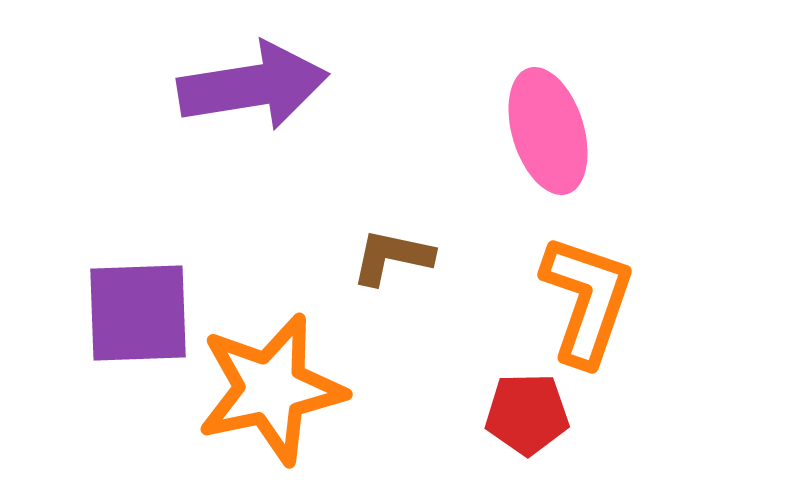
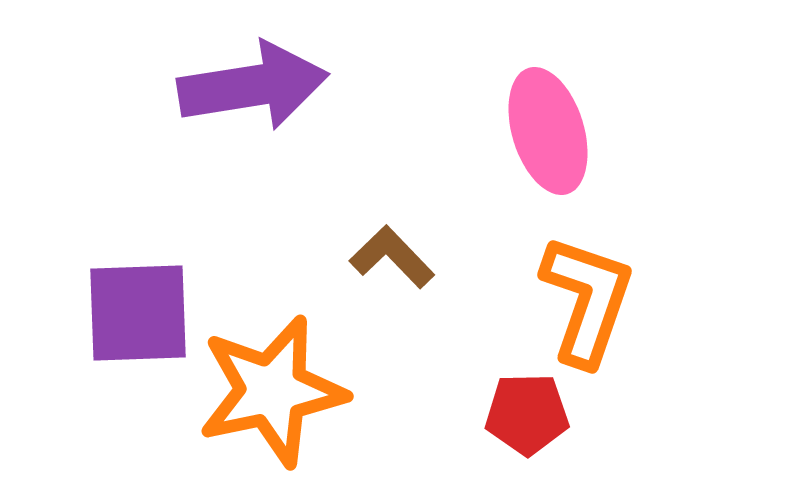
brown L-shape: rotated 34 degrees clockwise
orange star: moved 1 px right, 2 px down
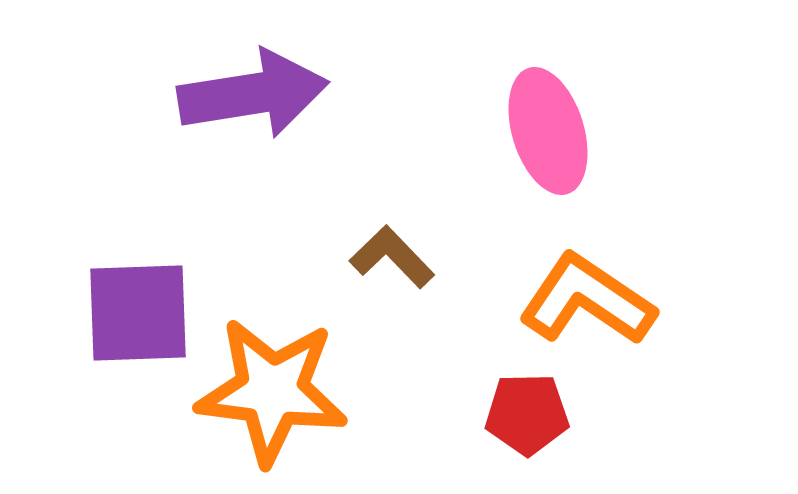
purple arrow: moved 8 px down
orange L-shape: rotated 75 degrees counterclockwise
orange star: rotated 19 degrees clockwise
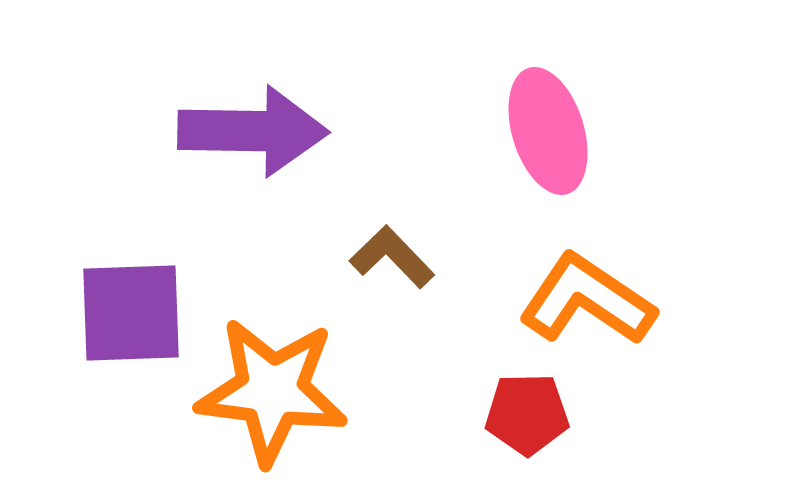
purple arrow: moved 37 px down; rotated 10 degrees clockwise
purple square: moved 7 px left
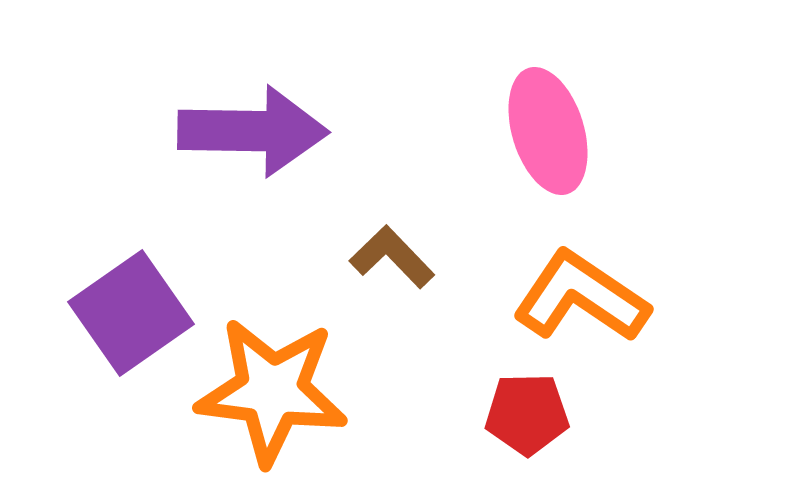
orange L-shape: moved 6 px left, 3 px up
purple square: rotated 33 degrees counterclockwise
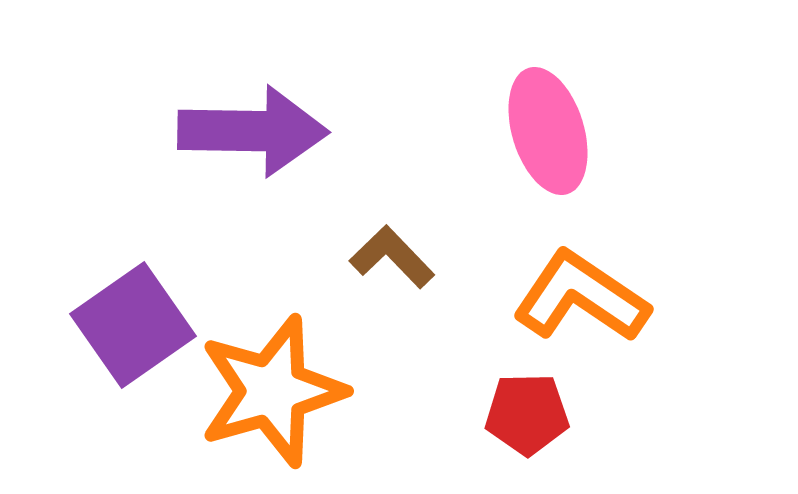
purple square: moved 2 px right, 12 px down
orange star: rotated 23 degrees counterclockwise
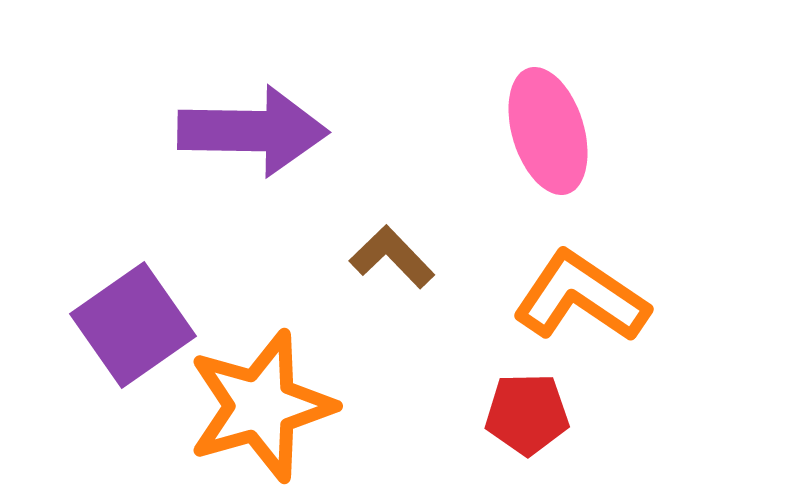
orange star: moved 11 px left, 15 px down
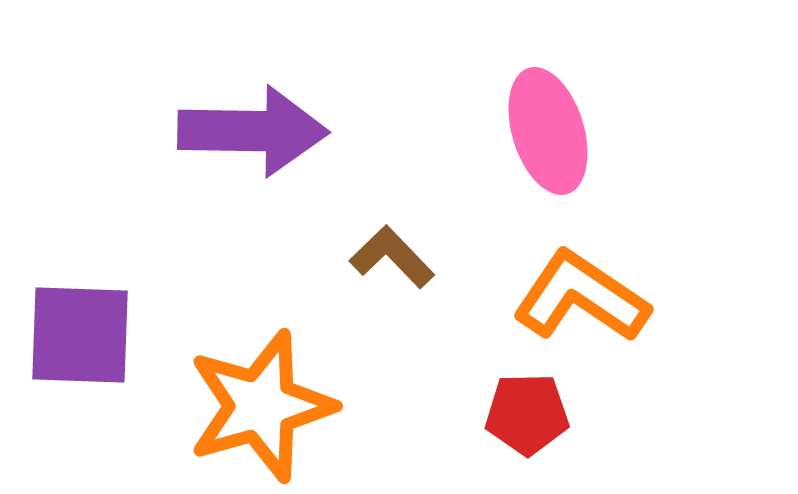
purple square: moved 53 px left, 10 px down; rotated 37 degrees clockwise
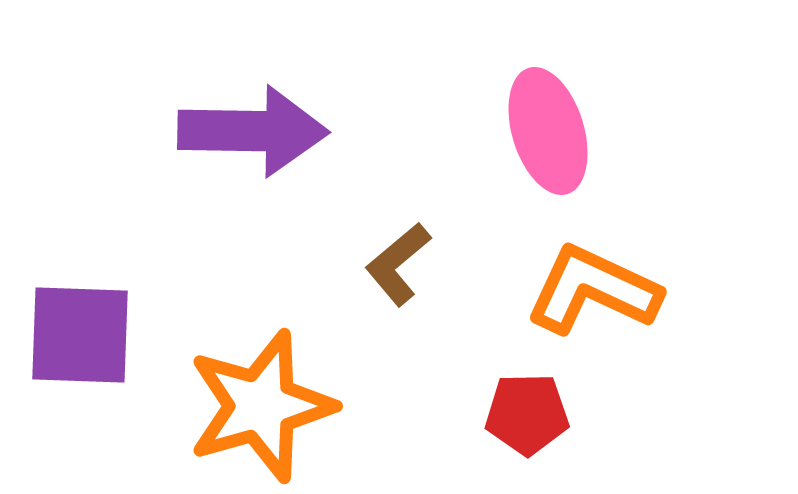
brown L-shape: moved 6 px right, 7 px down; rotated 86 degrees counterclockwise
orange L-shape: moved 12 px right, 7 px up; rotated 9 degrees counterclockwise
